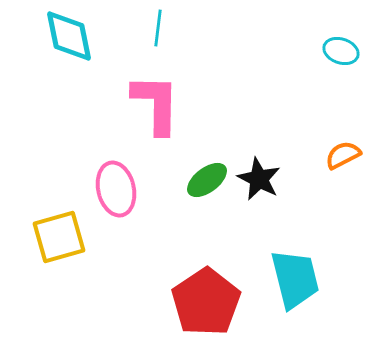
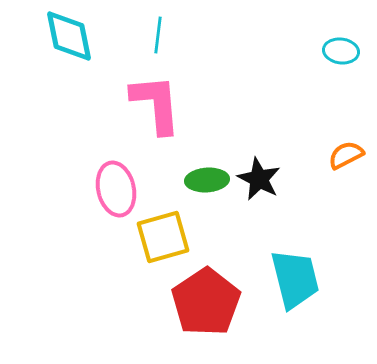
cyan line: moved 7 px down
cyan ellipse: rotated 12 degrees counterclockwise
pink L-shape: rotated 6 degrees counterclockwise
orange semicircle: moved 3 px right
green ellipse: rotated 33 degrees clockwise
yellow square: moved 104 px right
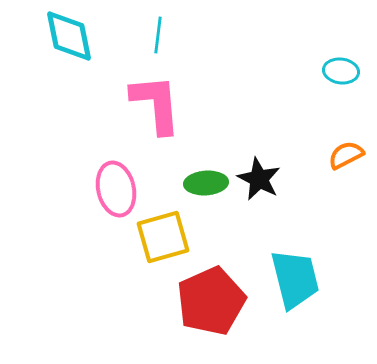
cyan ellipse: moved 20 px down
green ellipse: moved 1 px left, 3 px down
red pentagon: moved 5 px right, 1 px up; rotated 10 degrees clockwise
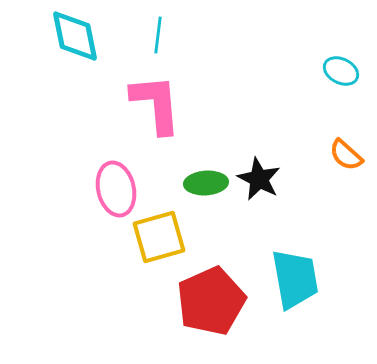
cyan diamond: moved 6 px right
cyan ellipse: rotated 20 degrees clockwise
orange semicircle: rotated 111 degrees counterclockwise
yellow square: moved 4 px left
cyan trapezoid: rotated 4 degrees clockwise
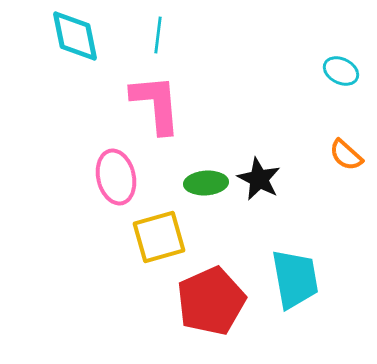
pink ellipse: moved 12 px up
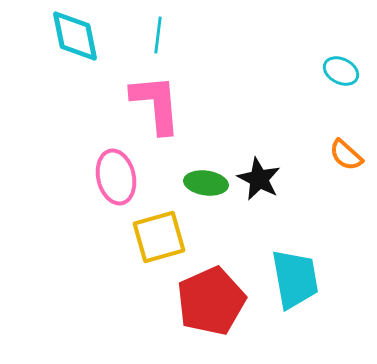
green ellipse: rotated 12 degrees clockwise
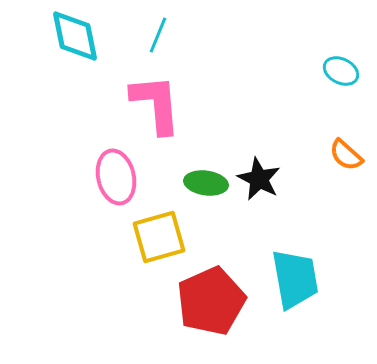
cyan line: rotated 15 degrees clockwise
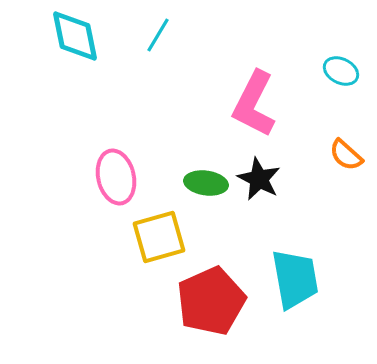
cyan line: rotated 9 degrees clockwise
pink L-shape: moved 98 px right; rotated 148 degrees counterclockwise
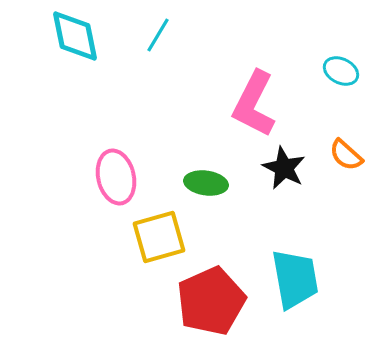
black star: moved 25 px right, 11 px up
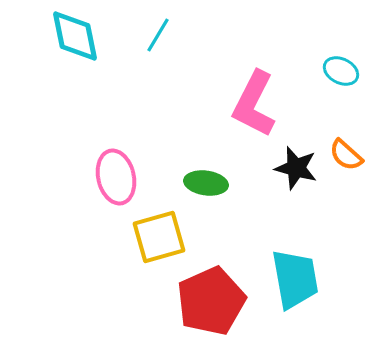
black star: moved 12 px right; rotated 12 degrees counterclockwise
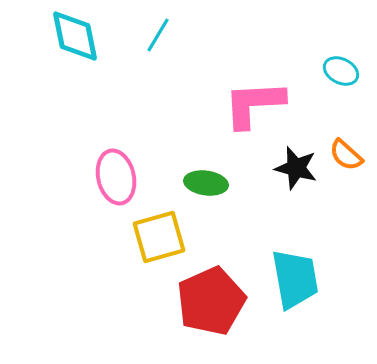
pink L-shape: rotated 60 degrees clockwise
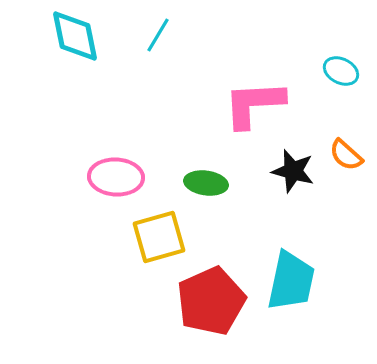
black star: moved 3 px left, 3 px down
pink ellipse: rotated 74 degrees counterclockwise
cyan trapezoid: moved 4 px left, 2 px down; rotated 22 degrees clockwise
